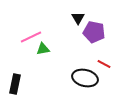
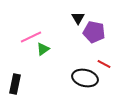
green triangle: rotated 24 degrees counterclockwise
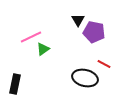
black triangle: moved 2 px down
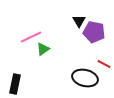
black triangle: moved 1 px right, 1 px down
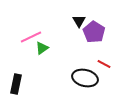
purple pentagon: rotated 20 degrees clockwise
green triangle: moved 1 px left, 1 px up
black rectangle: moved 1 px right
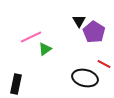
green triangle: moved 3 px right, 1 px down
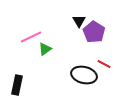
black ellipse: moved 1 px left, 3 px up
black rectangle: moved 1 px right, 1 px down
